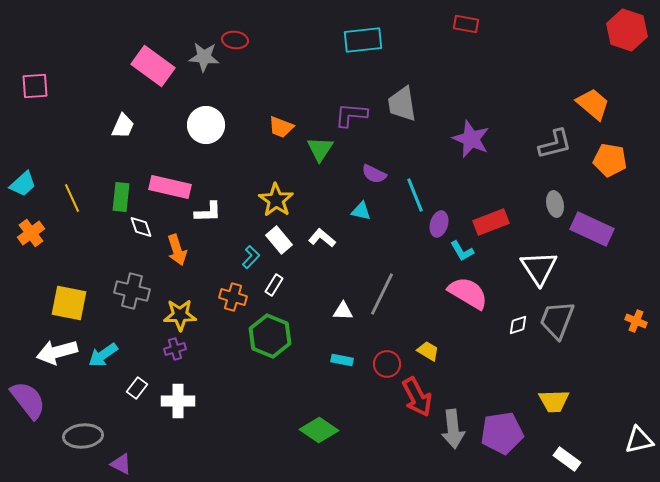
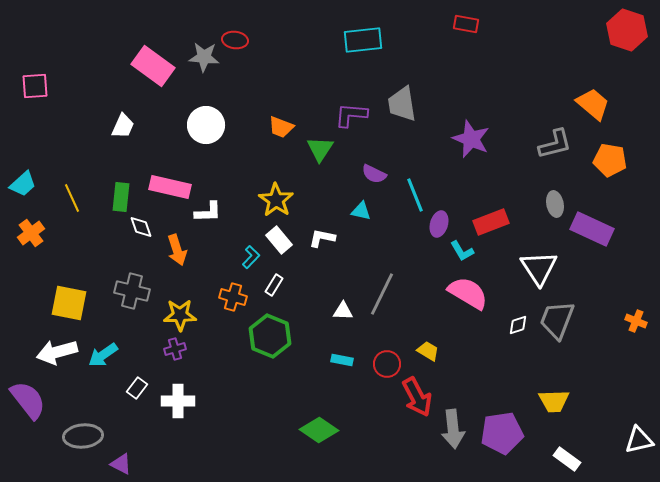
white L-shape at (322, 238): rotated 28 degrees counterclockwise
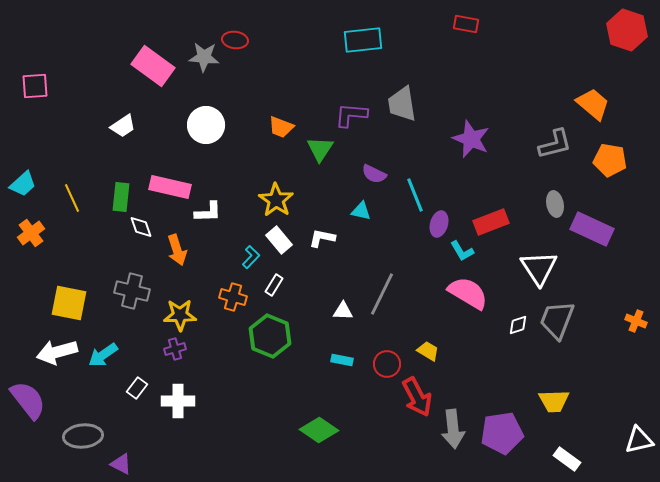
white trapezoid at (123, 126): rotated 32 degrees clockwise
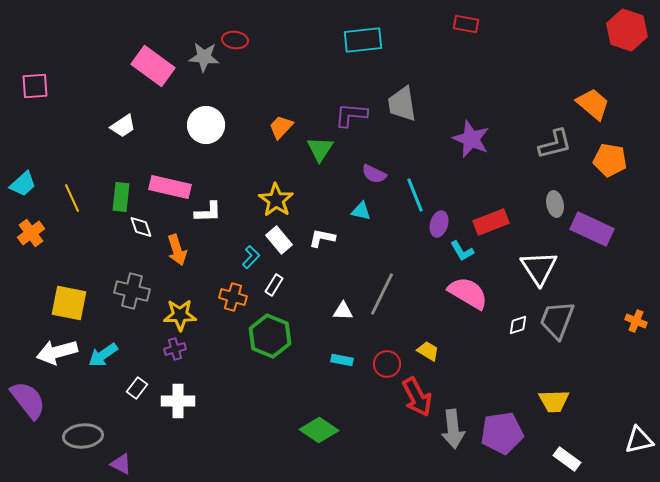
orange trapezoid at (281, 127): rotated 112 degrees clockwise
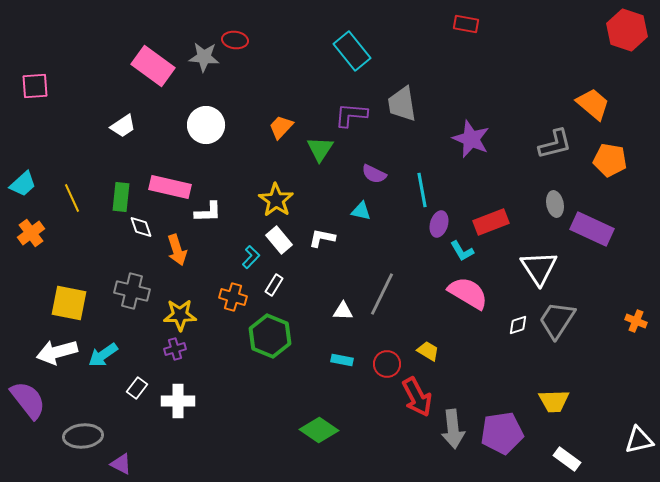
cyan rectangle at (363, 40): moved 11 px left, 11 px down; rotated 57 degrees clockwise
cyan line at (415, 195): moved 7 px right, 5 px up; rotated 12 degrees clockwise
gray trapezoid at (557, 320): rotated 12 degrees clockwise
